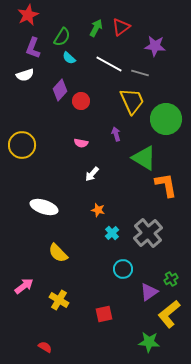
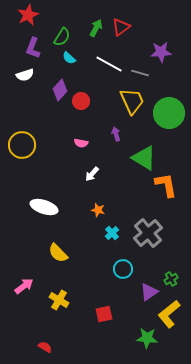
purple star: moved 6 px right, 6 px down; rotated 10 degrees counterclockwise
green circle: moved 3 px right, 6 px up
green star: moved 2 px left, 4 px up
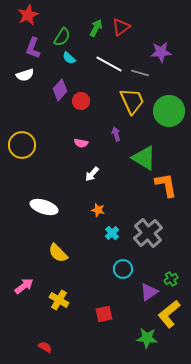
green circle: moved 2 px up
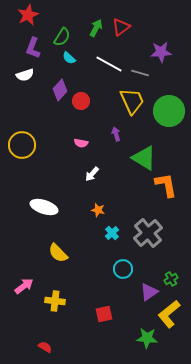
yellow cross: moved 4 px left, 1 px down; rotated 24 degrees counterclockwise
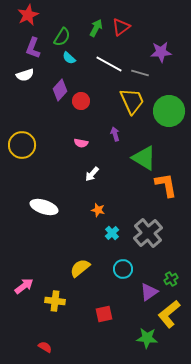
purple arrow: moved 1 px left
yellow semicircle: moved 22 px right, 15 px down; rotated 95 degrees clockwise
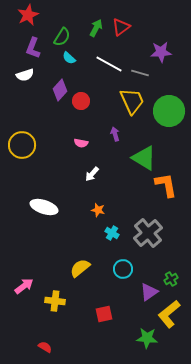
cyan cross: rotated 16 degrees counterclockwise
